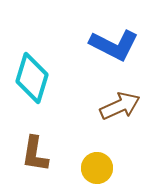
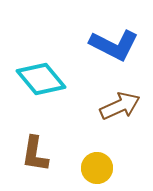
cyan diamond: moved 9 px right, 1 px down; rotated 57 degrees counterclockwise
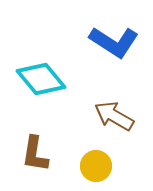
blue L-shape: moved 3 px up; rotated 6 degrees clockwise
brown arrow: moved 6 px left, 10 px down; rotated 126 degrees counterclockwise
yellow circle: moved 1 px left, 2 px up
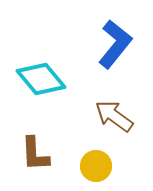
blue L-shape: moved 1 px right, 2 px down; rotated 84 degrees counterclockwise
brown arrow: rotated 6 degrees clockwise
brown L-shape: rotated 12 degrees counterclockwise
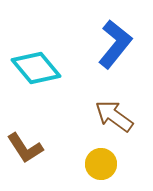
cyan diamond: moved 5 px left, 11 px up
brown L-shape: moved 10 px left, 6 px up; rotated 30 degrees counterclockwise
yellow circle: moved 5 px right, 2 px up
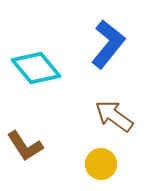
blue L-shape: moved 7 px left
brown L-shape: moved 2 px up
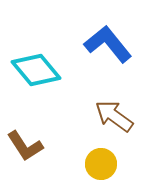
blue L-shape: rotated 78 degrees counterclockwise
cyan diamond: moved 2 px down
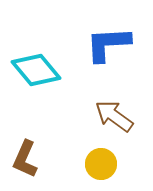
blue L-shape: rotated 54 degrees counterclockwise
brown L-shape: moved 13 px down; rotated 57 degrees clockwise
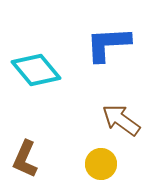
brown arrow: moved 7 px right, 4 px down
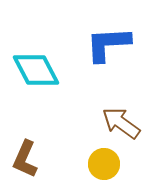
cyan diamond: rotated 12 degrees clockwise
brown arrow: moved 3 px down
yellow circle: moved 3 px right
